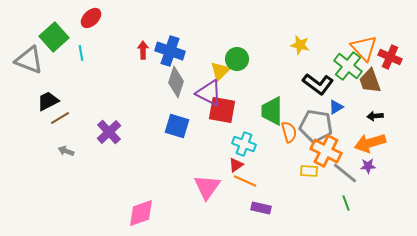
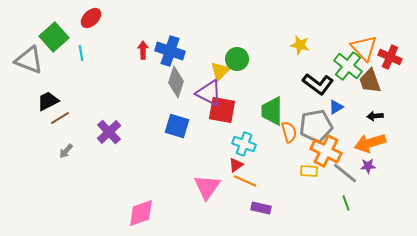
gray pentagon: rotated 20 degrees counterclockwise
gray arrow: rotated 70 degrees counterclockwise
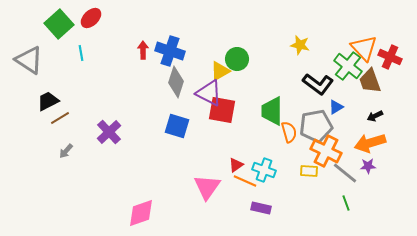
green square: moved 5 px right, 13 px up
gray triangle: rotated 12 degrees clockwise
yellow triangle: rotated 15 degrees clockwise
black arrow: rotated 21 degrees counterclockwise
cyan cross: moved 20 px right, 26 px down
